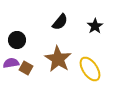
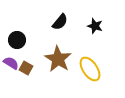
black star: rotated 21 degrees counterclockwise
purple semicircle: rotated 42 degrees clockwise
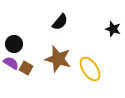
black star: moved 18 px right, 3 px down
black circle: moved 3 px left, 4 px down
brown star: rotated 16 degrees counterclockwise
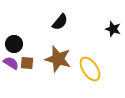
brown square: moved 1 px right, 5 px up; rotated 24 degrees counterclockwise
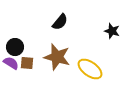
black star: moved 1 px left, 2 px down
black circle: moved 1 px right, 3 px down
brown star: moved 1 px left, 2 px up
yellow ellipse: rotated 20 degrees counterclockwise
